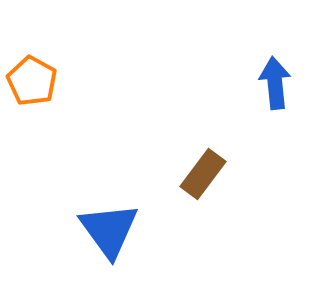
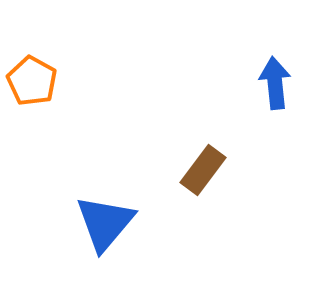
brown rectangle: moved 4 px up
blue triangle: moved 4 px left, 7 px up; rotated 16 degrees clockwise
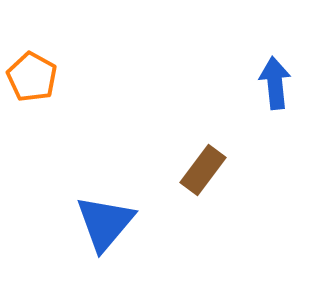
orange pentagon: moved 4 px up
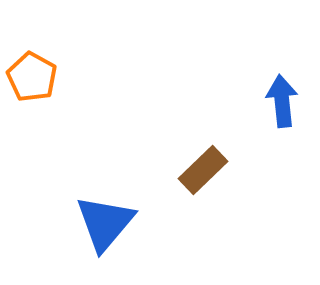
blue arrow: moved 7 px right, 18 px down
brown rectangle: rotated 9 degrees clockwise
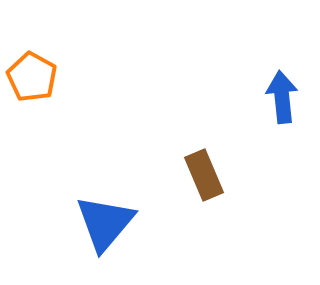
blue arrow: moved 4 px up
brown rectangle: moved 1 px right, 5 px down; rotated 69 degrees counterclockwise
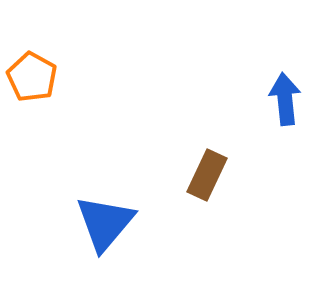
blue arrow: moved 3 px right, 2 px down
brown rectangle: moved 3 px right; rotated 48 degrees clockwise
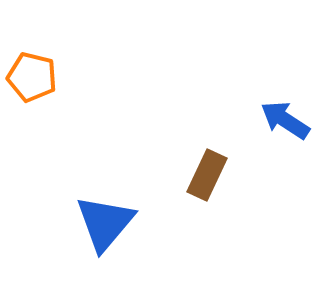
orange pentagon: rotated 15 degrees counterclockwise
blue arrow: moved 21 px down; rotated 51 degrees counterclockwise
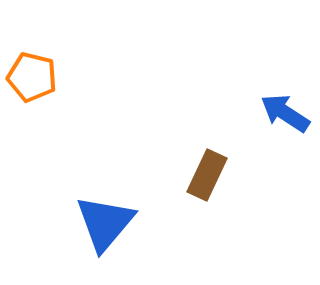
blue arrow: moved 7 px up
